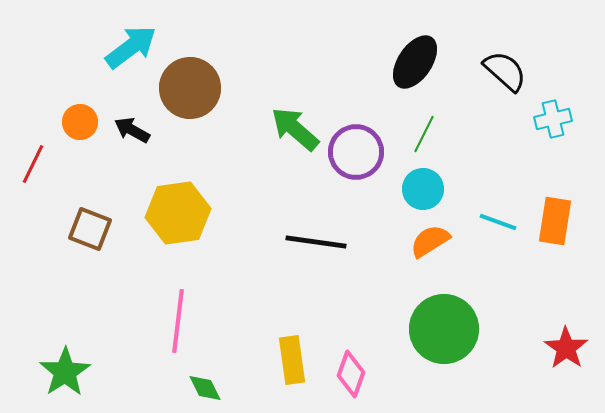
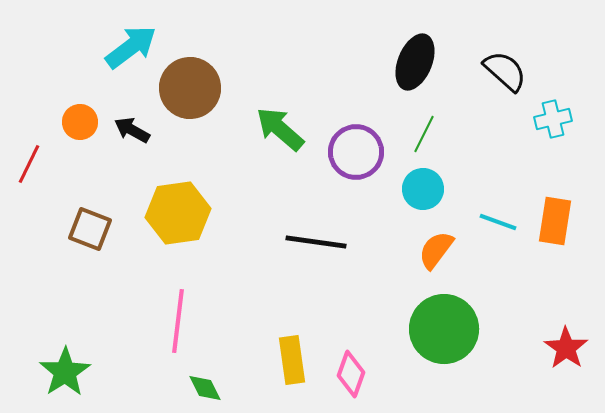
black ellipse: rotated 12 degrees counterclockwise
green arrow: moved 15 px left
red line: moved 4 px left
orange semicircle: moved 6 px right, 9 px down; rotated 21 degrees counterclockwise
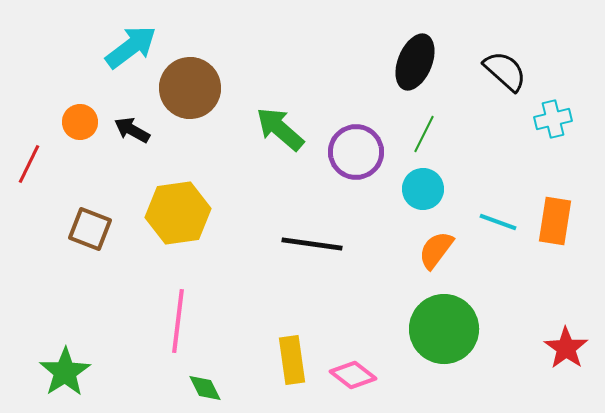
black line: moved 4 px left, 2 px down
pink diamond: moved 2 px right, 1 px down; rotated 72 degrees counterclockwise
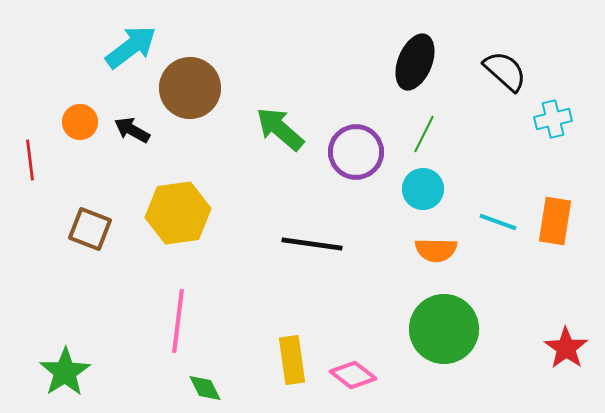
red line: moved 1 px right, 4 px up; rotated 33 degrees counterclockwise
orange semicircle: rotated 126 degrees counterclockwise
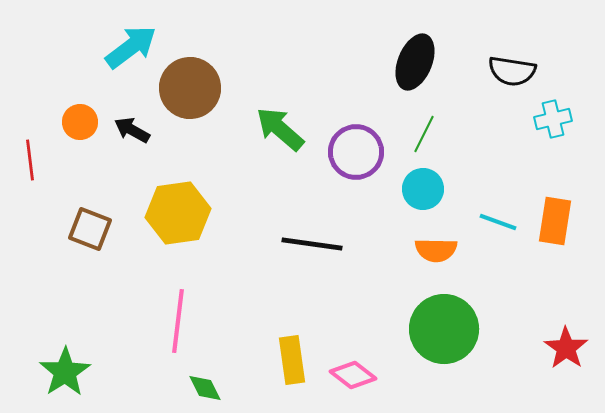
black semicircle: moved 7 px right; rotated 147 degrees clockwise
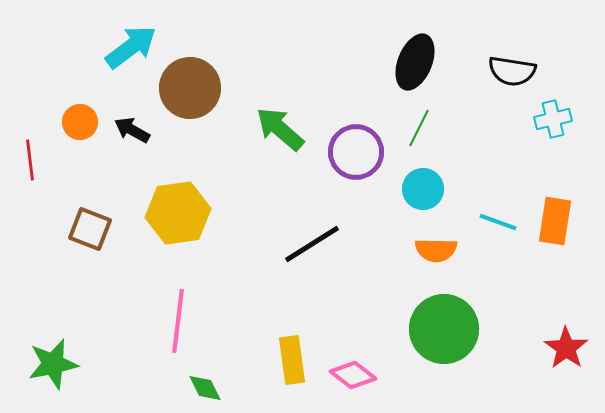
green line: moved 5 px left, 6 px up
black line: rotated 40 degrees counterclockwise
green star: moved 12 px left, 8 px up; rotated 21 degrees clockwise
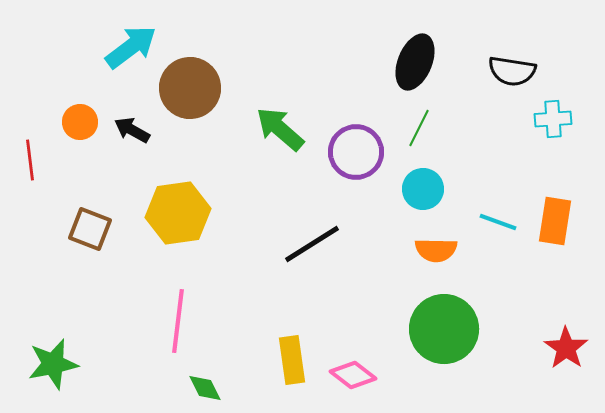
cyan cross: rotated 9 degrees clockwise
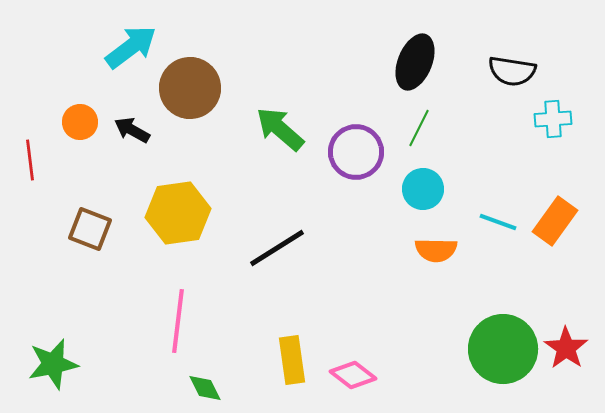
orange rectangle: rotated 27 degrees clockwise
black line: moved 35 px left, 4 px down
green circle: moved 59 px right, 20 px down
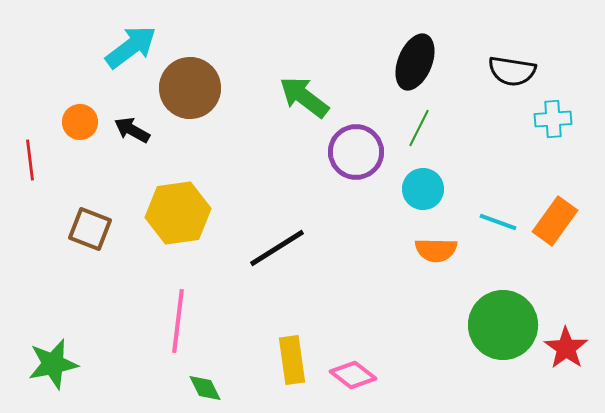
green arrow: moved 24 px right, 32 px up; rotated 4 degrees counterclockwise
green circle: moved 24 px up
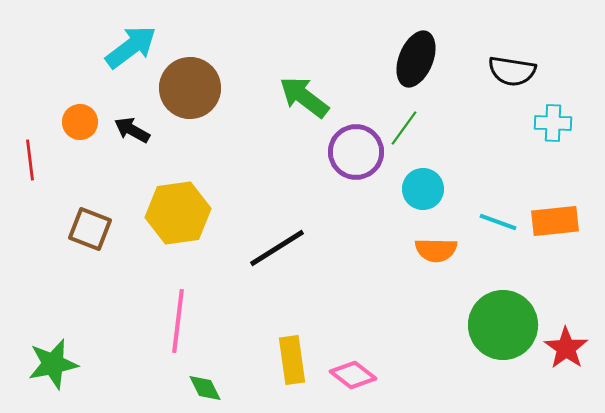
black ellipse: moved 1 px right, 3 px up
cyan cross: moved 4 px down; rotated 6 degrees clockwise
green line: moved 15 px left; rotated 9 degrees clockwise
orange rectangle: rotated 48 degrees clockwise
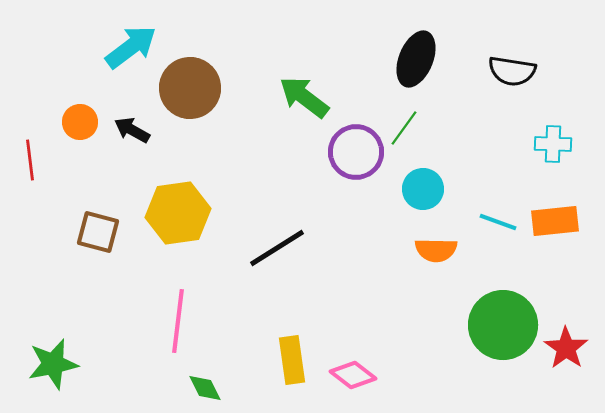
cyan cross: moved 21 px down
brown square: moved 8 px right, 3 px down; rotated 6 degrees counterclockwise
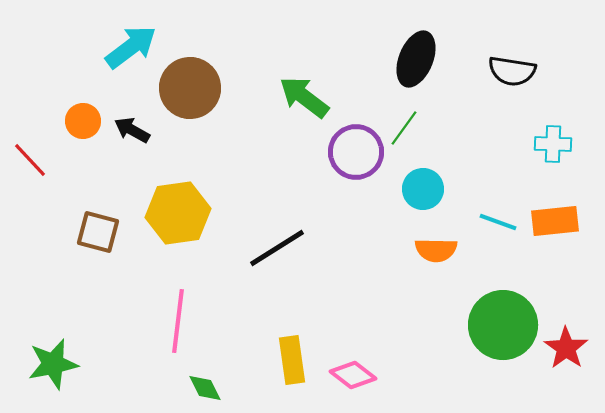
orange circle: moved 3 px right, 1 px up
red line: rotated 36 degrees counterclockwise
